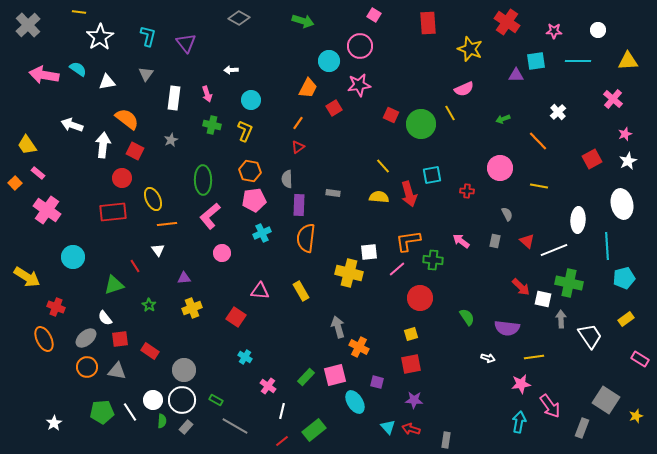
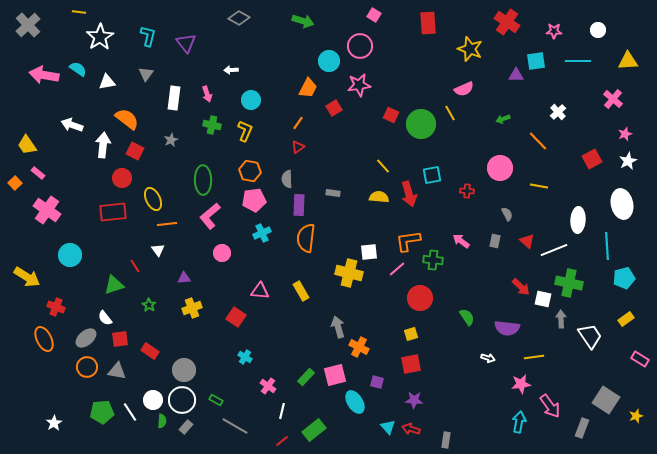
cyan circle at (73, 257): moved 3 px left, 2 px up
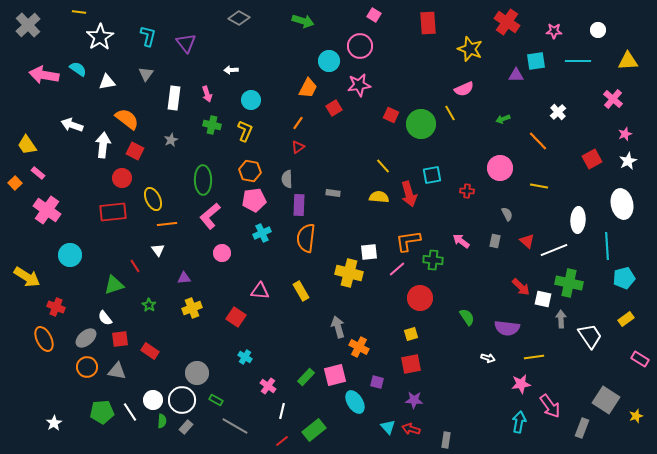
gray circle at (184, 370): moved 13 px right, 3 px down
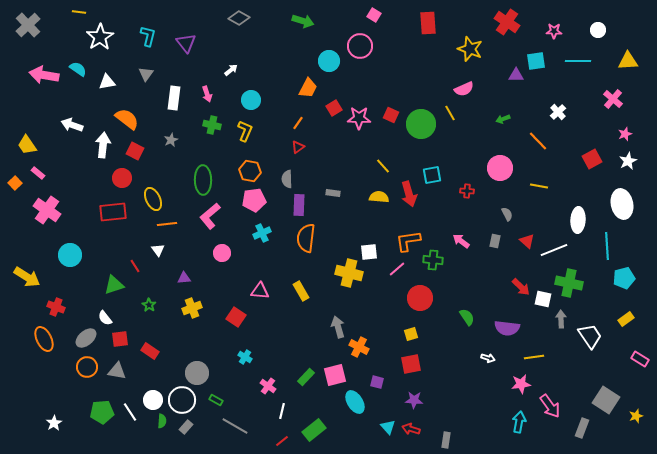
white arrow at (231, 70): rotated 144 degrees clockwise
pink star at (359, 85): moved 33 px down; rotated 10 degrees clockwise
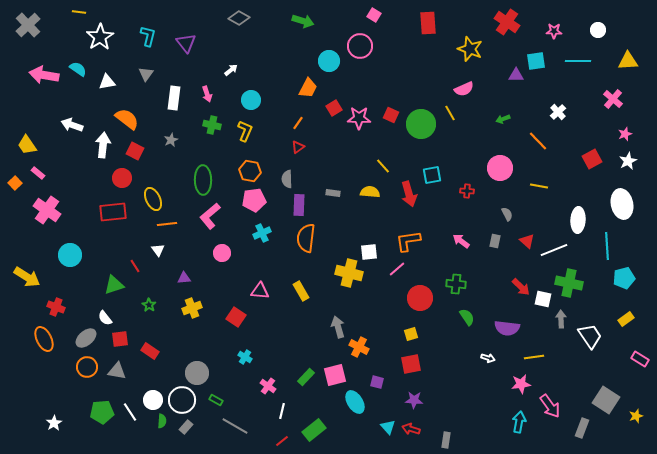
yellow semicircle at (379, 197): moved 9 px left, 5 px up
green cross at (433, 260): moved 23 px right, 24 px down
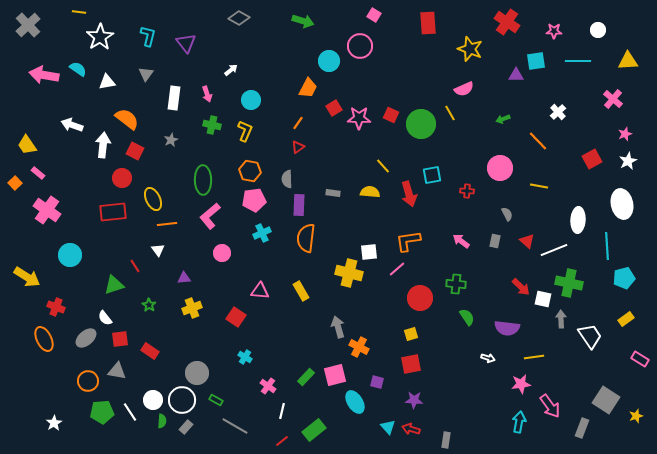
orange circle at (87, 367): moved 1 px right, 14 px down
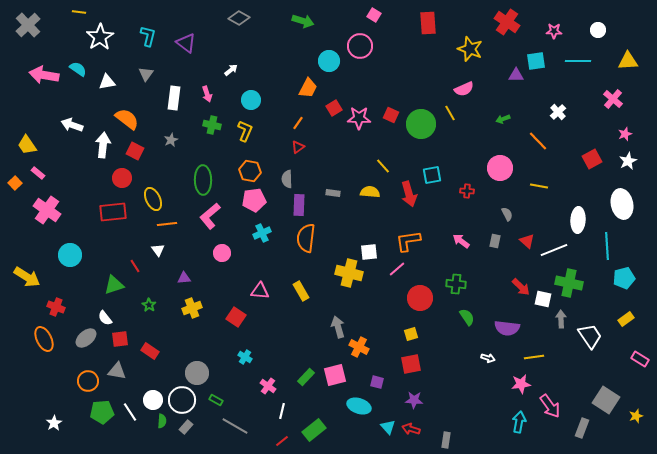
purple triangle at (186, 43): rotated 15 degrees counterclockwise
cyan ellipse at (355, 402): moved 4 px right, 4 px down; rotated 40 degrees counterclockwise
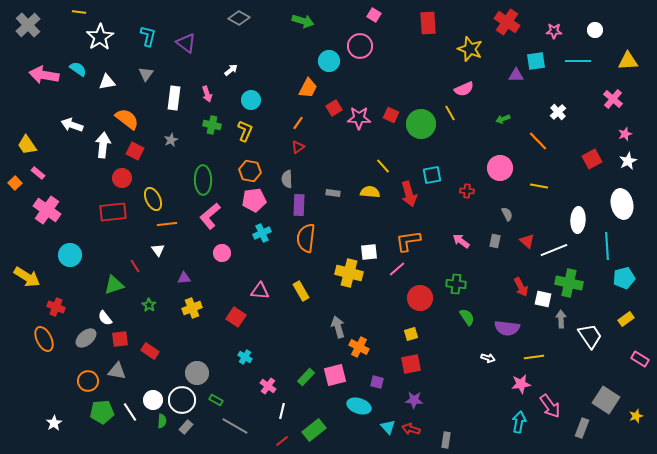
white circle at (598, 30): moved 3 px left
red arrow at (521, 287): rotated 18 degrees clockwise
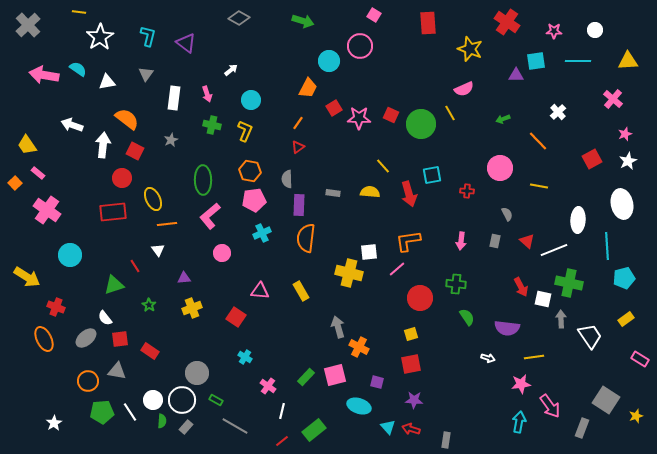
pink arrow at (461, 241): rotated 120 degrees counterclockwise
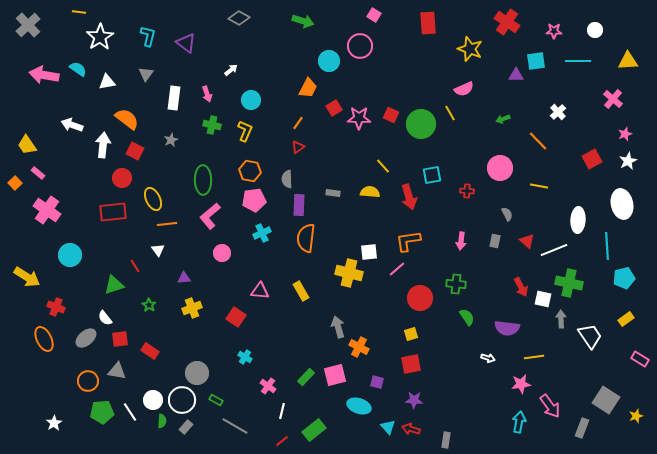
red arrow at (409, 194): moved 3 px down
